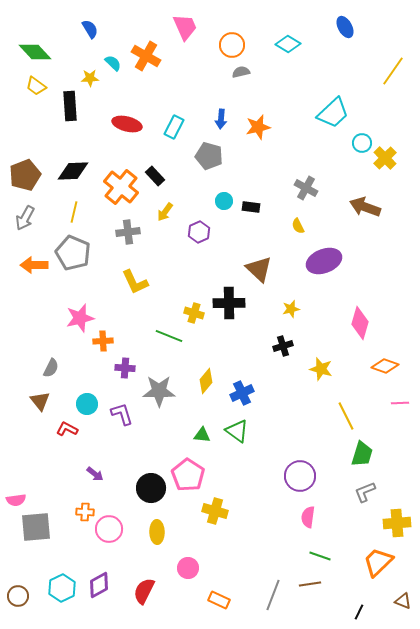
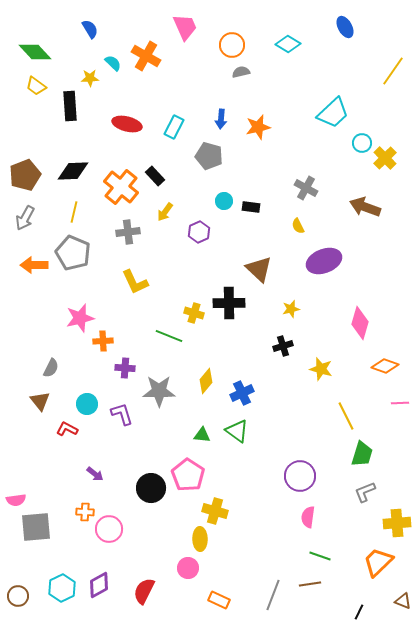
yellow ellipse at (157, 532): moved 43 px right, 7 px down
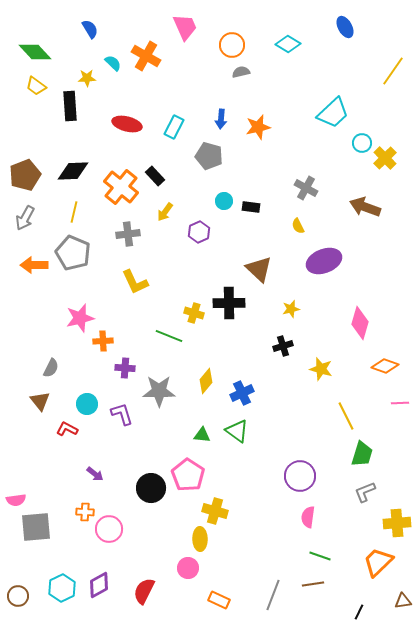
yellow star at (90, 78): moved 3 px left
gray cross at (128, 232): moved 2 px down
brown line at (310, 584): moved 3 px right
brown triangle at (403, 601): rotated 30 degrees counterclockwise
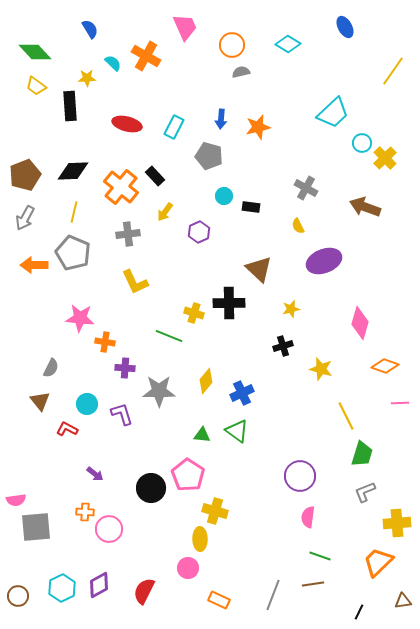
cyan circle at (224, 201): moved 5 px up
pink star at (80, 318): rotated 20 degrees clockwise
orange cross at (103, 341): moved 2 px right, 1 px down; rotated 12 degrees clockwise
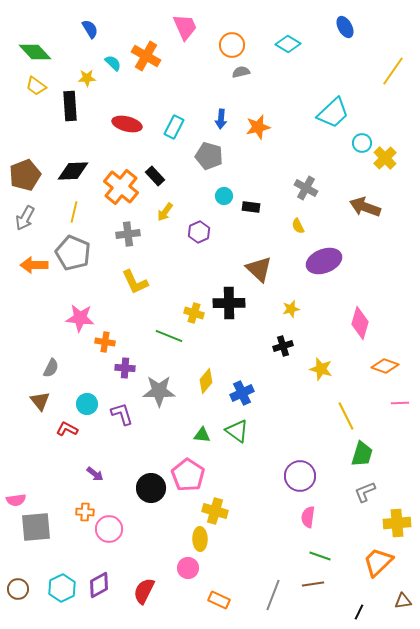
brown circle at (18, 596): moved 7 px up
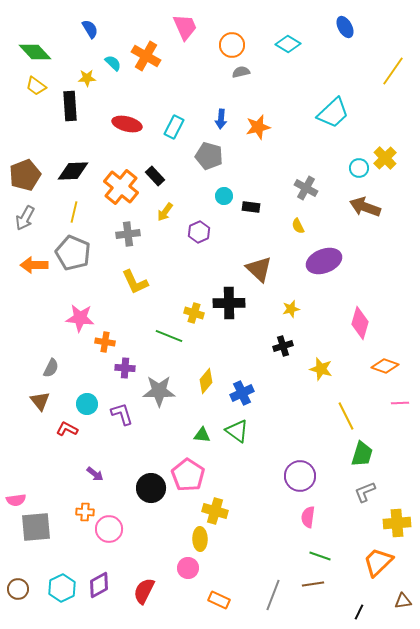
cyan circle at (362, 143): moved 3 px left, 25 px down
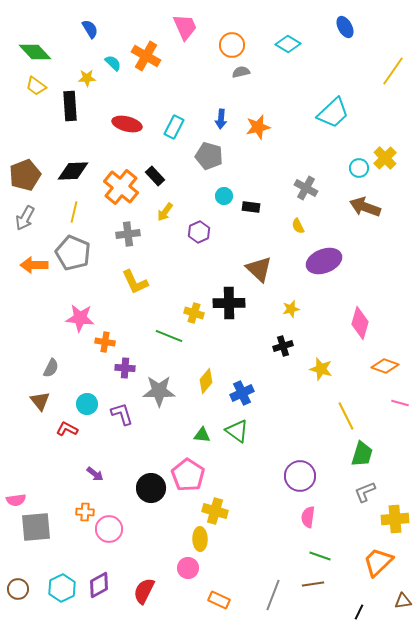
pink line at (400, 403): rotated 18 degrees clockwise
yellow cross at (397, 523): moved 2 px left, 4 px up
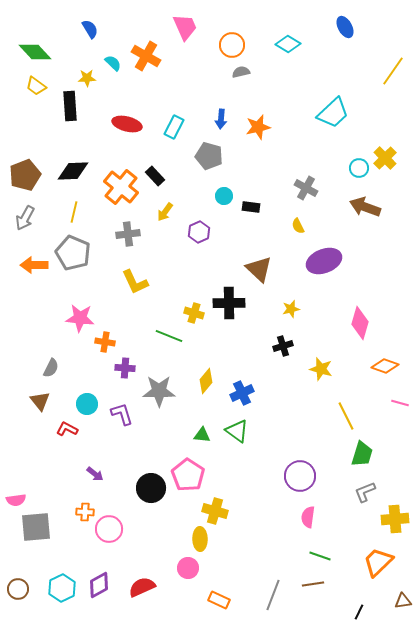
red semicircle at (144, 591): moved 2 px left, 4 px up; rotated 40 degrees clockwise
